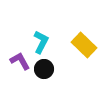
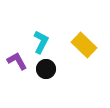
purple L-shape: moved 3 px left
black circle: moved 2 px right
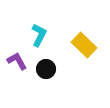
cyan L-shape: moved 2 px left, 7 px up
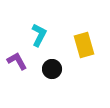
yellow rectangle: rotated 30 degrees clockwise
black circle: moved 6 px right
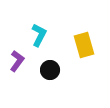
purple L-shape: rotated 65 degrees clockwise
black circle: moved 2 px left, 1 px down
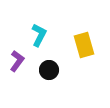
black circle: moved 1 px left
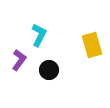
yellow rectangle: moved 8 px right
purple L-shape: moved 2 px right, 1 px up
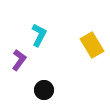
yellow rectangle: rotated 15 degrees counterclockwise
black circle: moved 5 px left, 20 px down
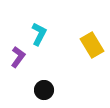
cyan L-shape: moved 1 px up
purple L-shape: moved 1 px left, 3 px up
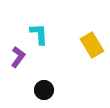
cyan L-shape: rotated 30 degrees counterclockwise
